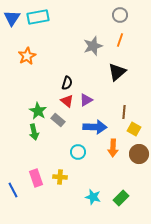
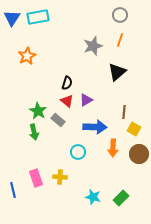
blue line: rotated 14 degrees clockwise
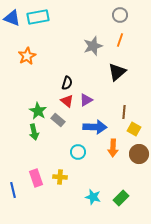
blue triangle: rotated 42 degrees counterclockwise
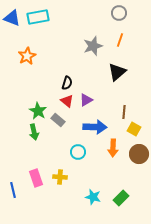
gray circle: moved 1 px left, 2 px up
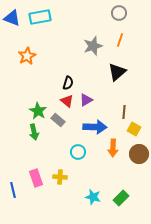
cyan rectangle: moved 2 px right
black semicircle: moved 1 px right
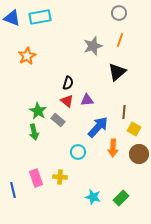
purple triangle: moved 1 px right; rotated 24 degrees clockwise
blue arrow: moved 3 px right; rotated 50 degrees counterclockwise
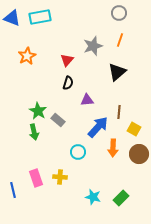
red triangle: moved 41 px up; rotated 32 degrees clockwise
brown line: moved 5 px left
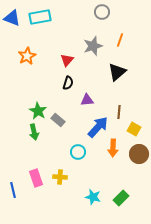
gray circle: moved 17 px left, 1 px up
